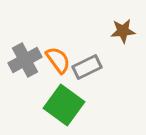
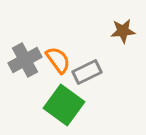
gray rectangle: moved 5 px down
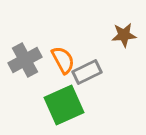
brown star: moved 1 px right, 4 px down
orange semicircle: moved 5 px right; rotated 8 degrees clockwise
green square: rotated 30 degrees clockwise
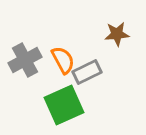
brown star: moved 7 px left, 1 px up
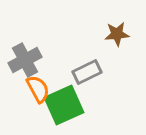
orange semicircle: moved 25 px left, 29 px down
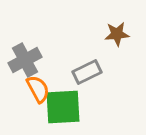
green square: moved 1 px left, 2 px down; rotated 21 degrees clockwise
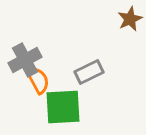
brown star: moved 13 px right, 15 px up; rotated 20 degrees counterclockwise
gray rectangle: moved 2 px right
orange semicircle: moved 9 px up
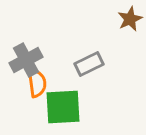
gray cross: moved 1 px right
gray rectangle: moved 8 px up
orange semicircle: moved 1 px left, 3 px down; rotated 20 degrees clockwise
